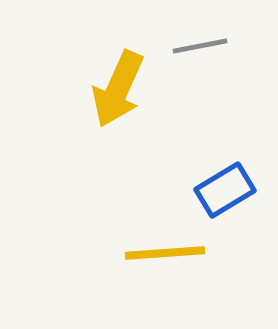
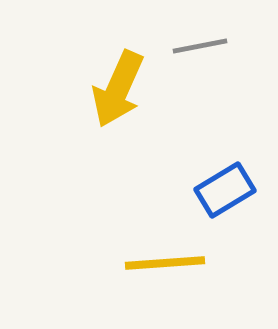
yellow line: moved 10 px down
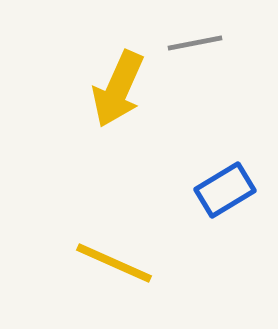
gray line: moved 5 px left, 3 px up
yellow line: moved 51 px left; rotated 28 degrees clockwise
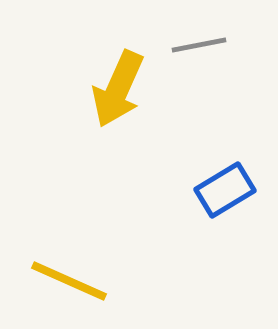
gray line: moved 4 px right, 2 px down
yellow line: moved 45 px left, 18 px down
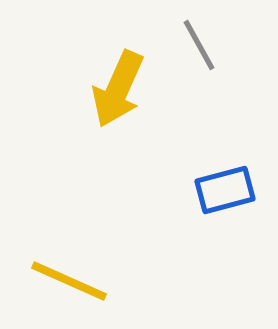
gray line: rotated 72 degrees clockwise
blue rectangle: rotated 16 degrees clockwise
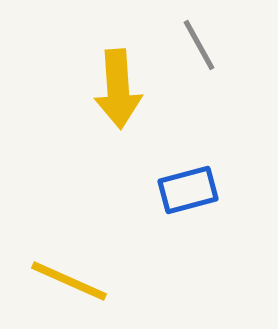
yellow arrow: rotated 28 degrees counterclockwise
blue rectangle: moved 37 px left
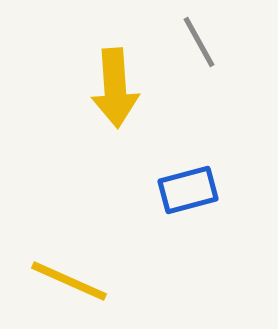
gray line: moved 3 px up
yellow arrow: moved 3 px left, 1 px up
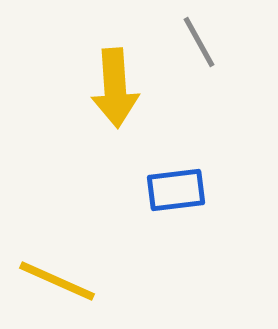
blue rectangle: moved 12 px left; rotated 8 degrees clockwise
yellow line: moved 12 px left
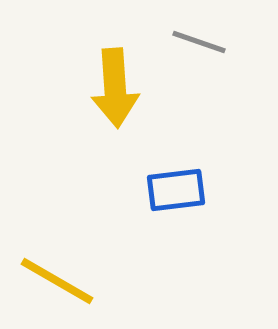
gray line: rotated 42 degrees counterclockwise
yellow line: rotated 6 degrees clockwise
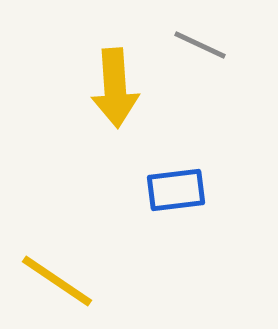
gray line: moved 1 px right, 3 px down; rotated 6 degrees clockwise
yellow line: rotated 4 degrees clockwise
